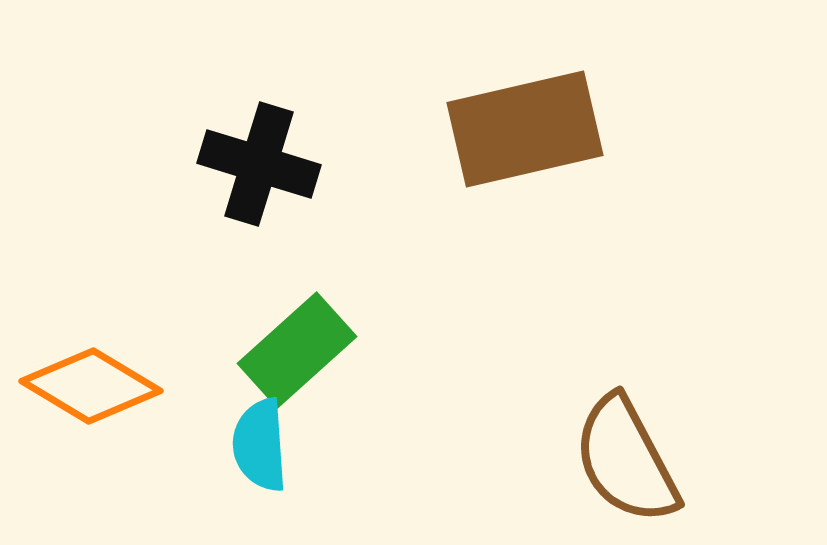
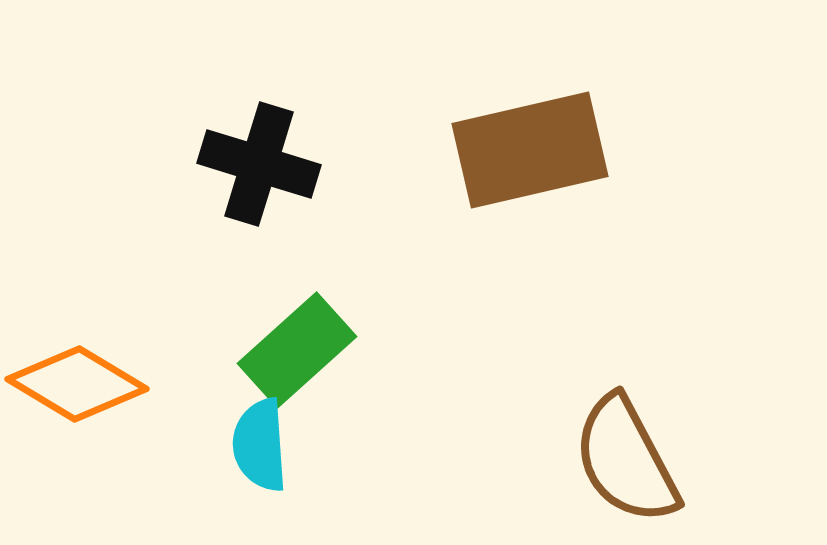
brown rectangle: moved 5 px right, 21 px down
orange diamond: moved 14 px left, 2 px up
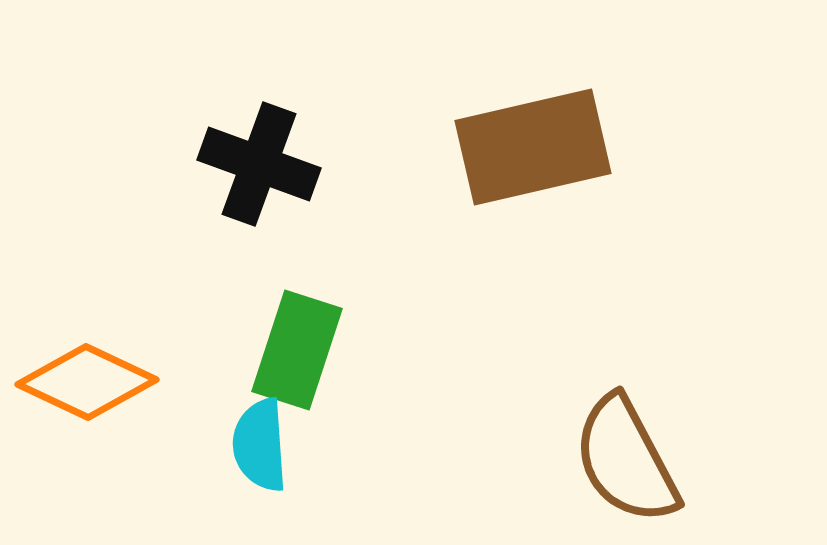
brown rectangle: moved 3 px right, 3 px up
black cross: rotated 3 degrees clockwise
green rectangle: rotated 30 degrees counterclockwise
orange diamond: moved 10 px right, 2 px up; rotated 6 degrees counterclockwise
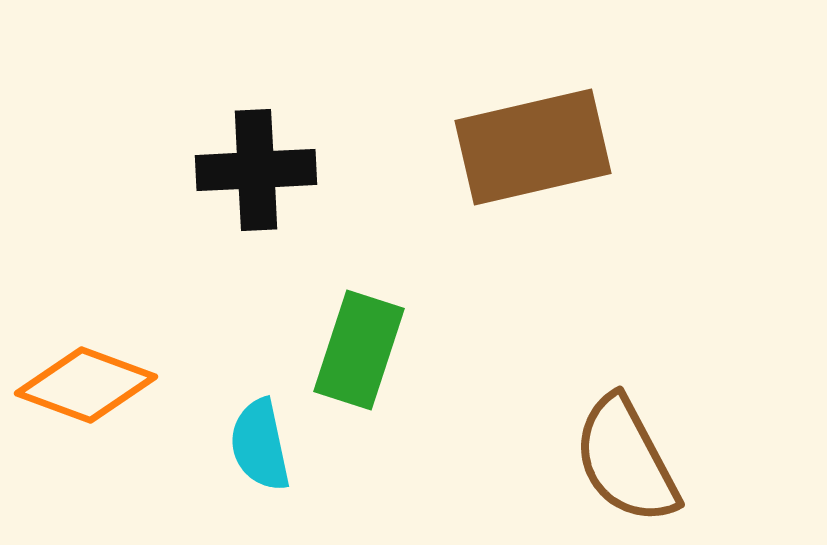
black cross: moved 3 px left, 6 px down; rotated 23 degrees counterclockwise
green rectangle: moved 62 px right
orange diamond: moved 1 px left, 3 px down; rotated 5 degrees counterclockwise
cyan semicircle: rotated 8 degrees counterclockwise
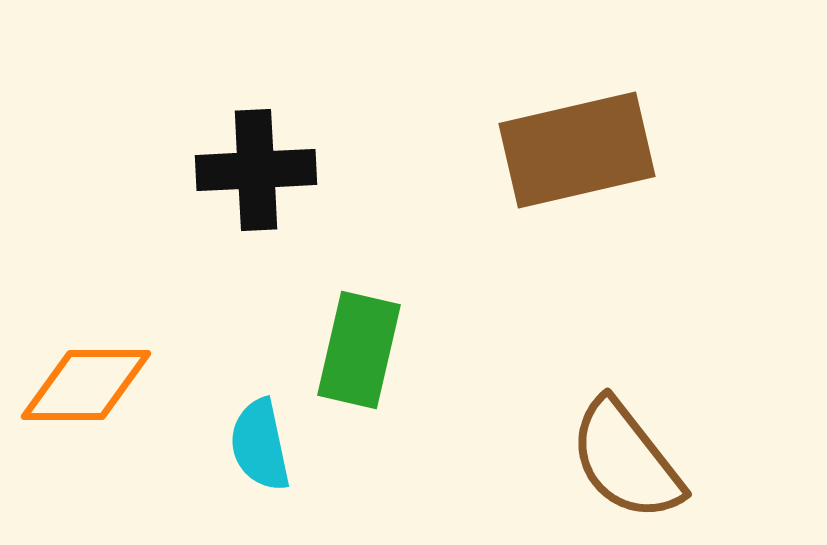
brown rectangle: moved 44 px right, 3 px down
green rectangle: rotated 5 degrees counterclockwise
orange diamond: rotated 20 degrees counterclockwise
brown semicircle: rotated 10 degrees counterclockwise
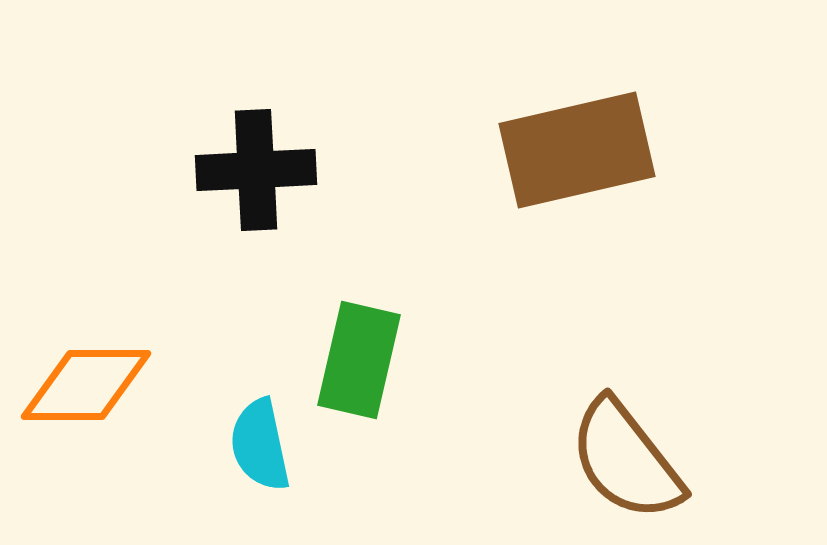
green rectangle: moved 10 px down
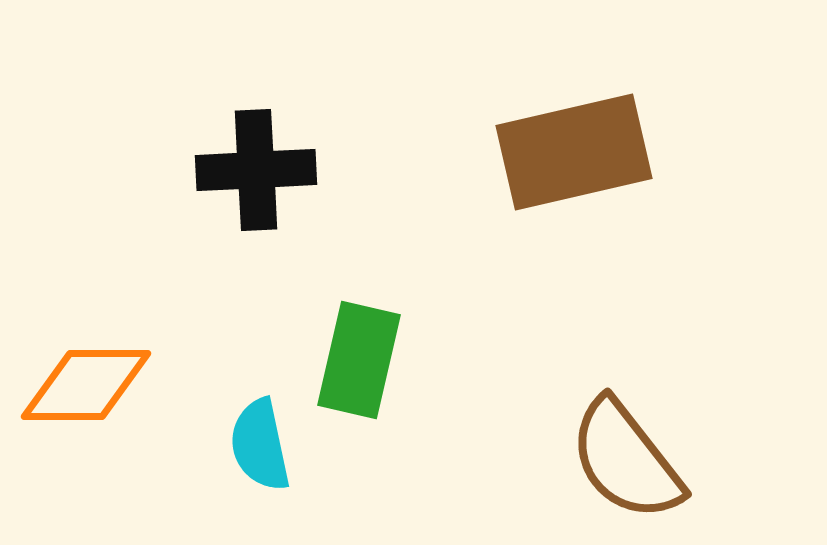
brown rectangle: moved 3 px left, 2 px down
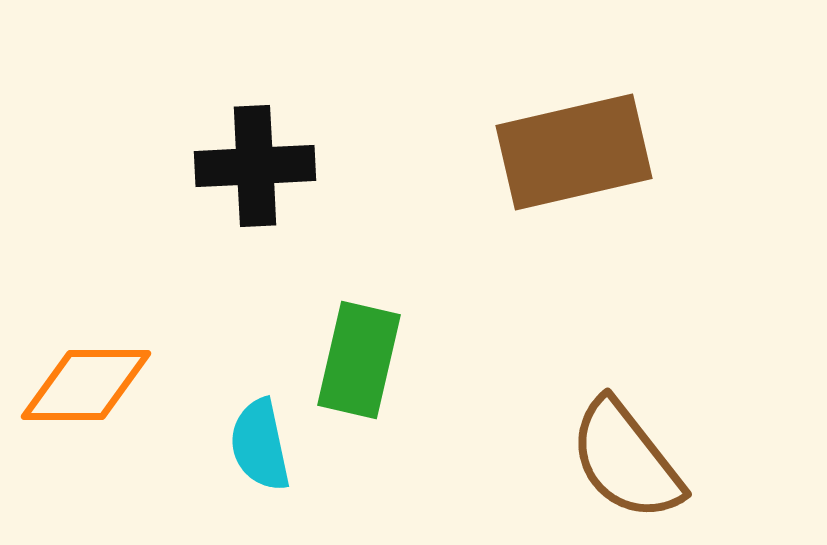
black cross: moved 1 px left, 4 px up
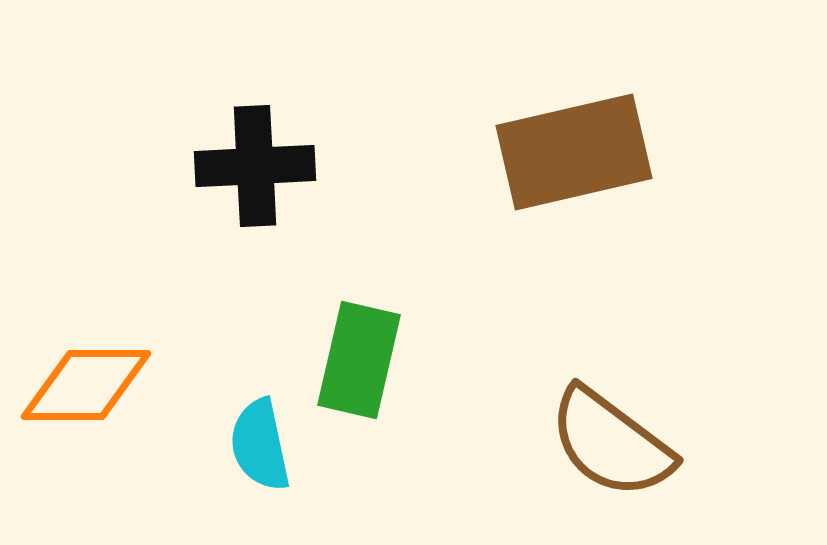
brown semicircle: moved 15 px left, 17 px up; rotated 15 degrees counterclockwise
